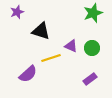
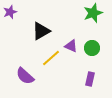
purple star: moved 7 px left
black triangle: rotated 48 degrees counterclockwise
yellow line: rotated 24 degrees counterclockwise
purple semicircle: moved 3 px left, 2 px down; rotated 84 degrees clockwise
purple rectangle: rotated 40 degrees counterclockwise
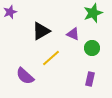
purple triangle: moved 2 px right, 12 px up
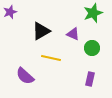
yellow line: rotated 54 degrees clockwise
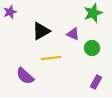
yellow line: rotated 18 degrees counterclockwise
purple rectangle: moved 6 px right, 3 px down; rotated 16 degrees clockwise
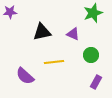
purple star: rotated 16 degrees clockwise
black triangle: moved 1 px right, 1 px down; rotated 18 degrees clockwise
green circle: moved 1 px left, 7 px down
yellow line: moved 3 px right, 4 px down
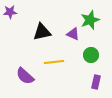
green star: moved 3 px left, 7 px down
purple rectangle: rotated 16 degrees counterclockwise
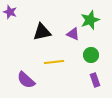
purple star: rotated 24 degrees clockwise
purple semicircle: moved 1 px right, 4 px down
purple rectangle: moved 1 px left, 2 px up; rotated 32 degrees counterclockwise
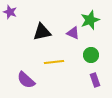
purple triangle: moved 1 px up
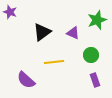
green star: moved 7 px right
black triangle: rotated 24 degrees counterclockwise
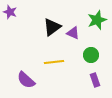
black triangle: moved 10 px right, 5 px up
